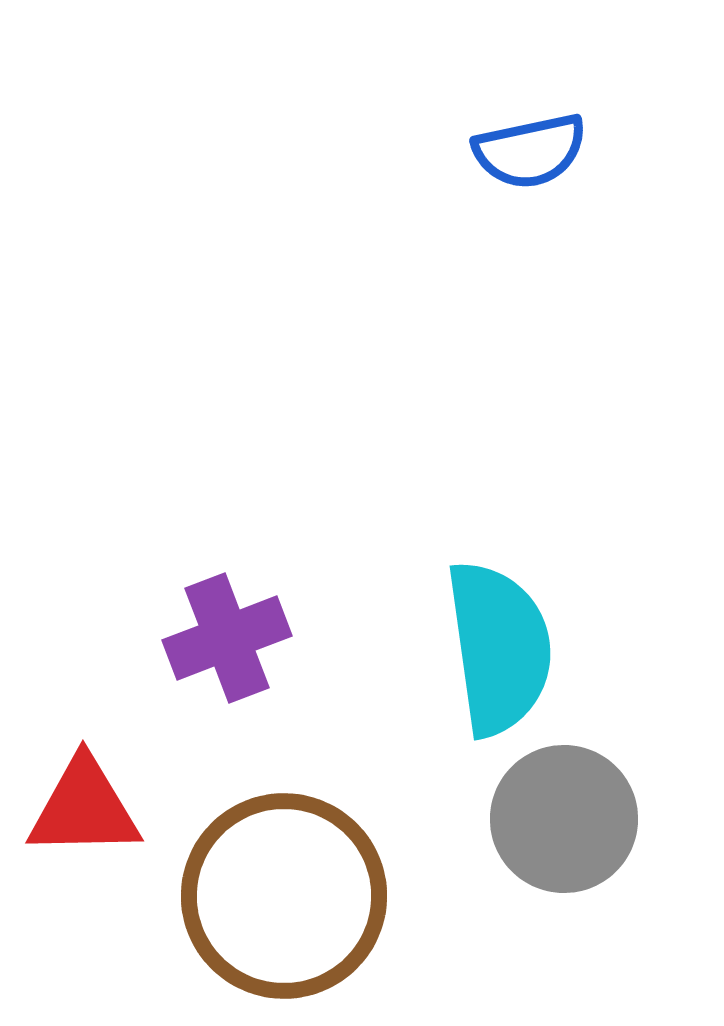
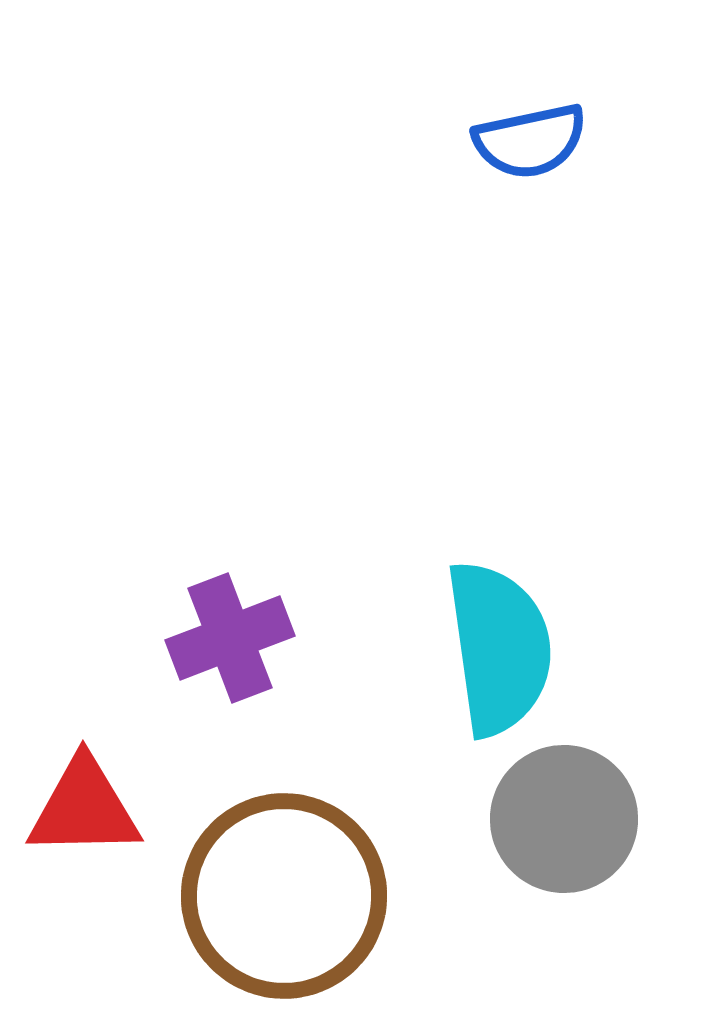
blue semicircle: moved 10 px up
purple cross: moved 3 px right
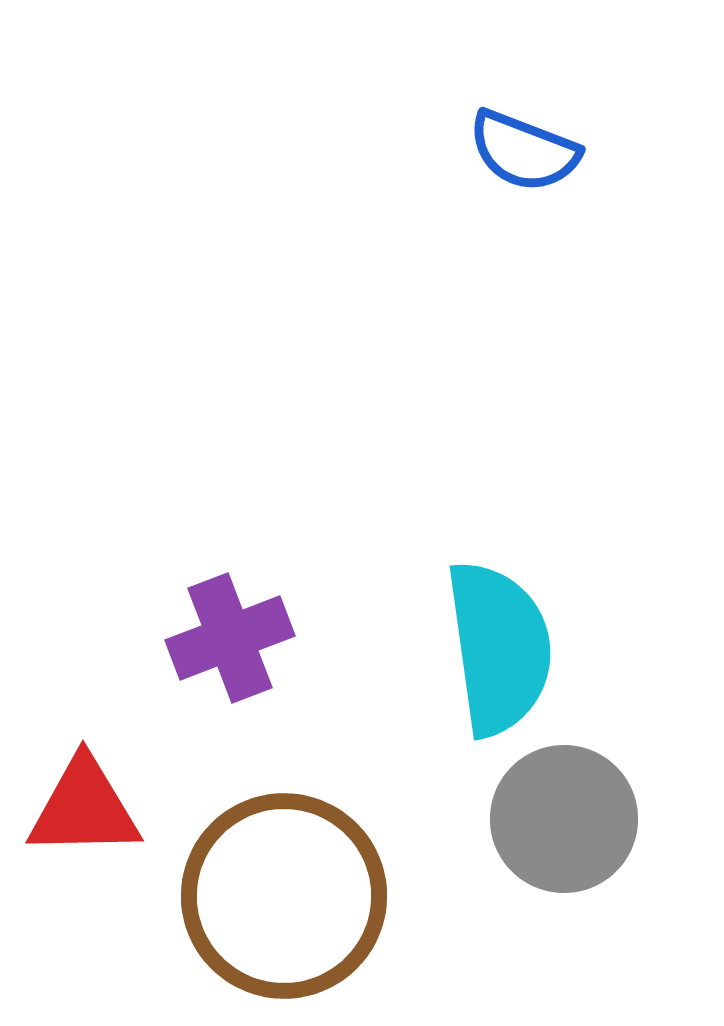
blue semicircle: moved 6 px left, 10 px down; rotated 33 degrees clockwise
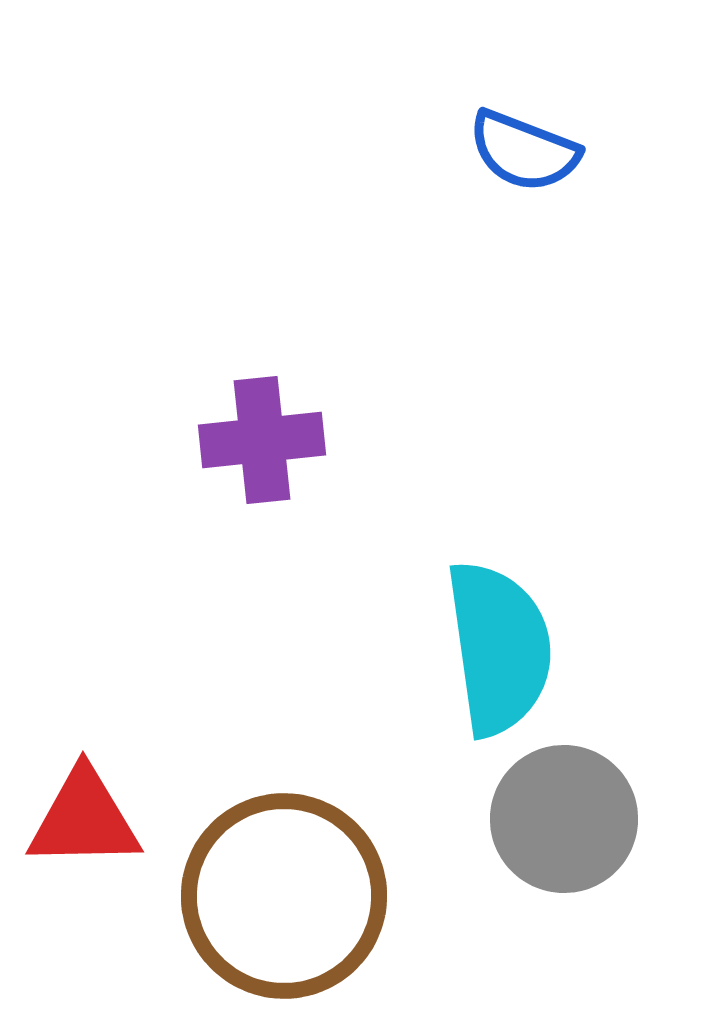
purple cross: moved 32 px right, 198 px up; rotated 15 degrees clockwise
red triangle: moved 11 px down
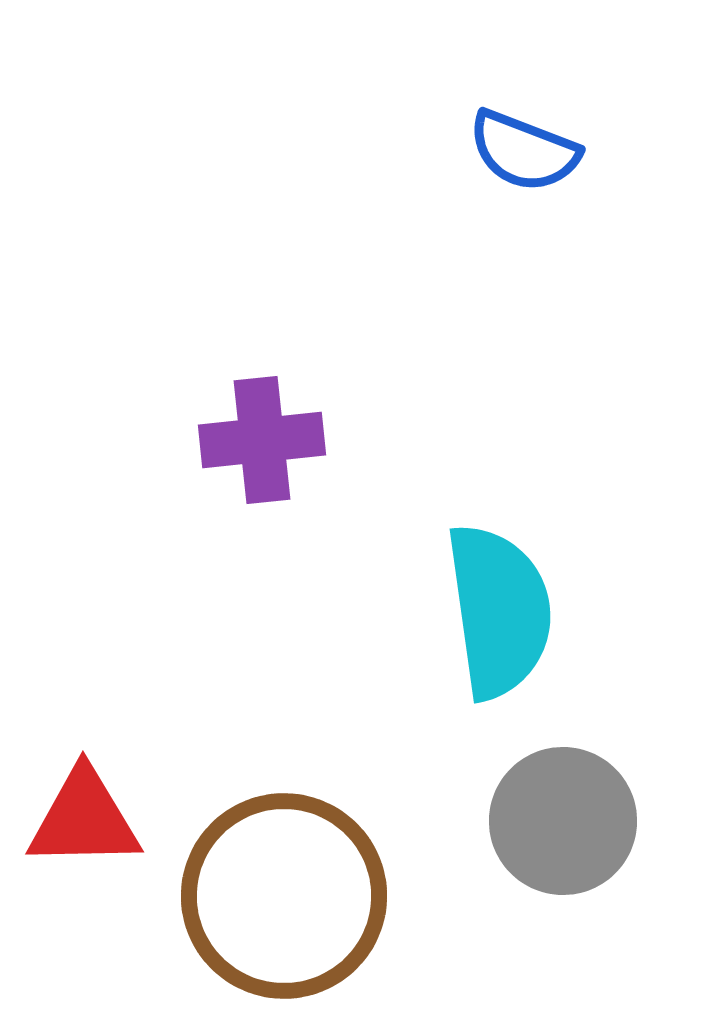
cyan semicircle: moved 37 px up
gray circle: moved 1 px left, 2 px down
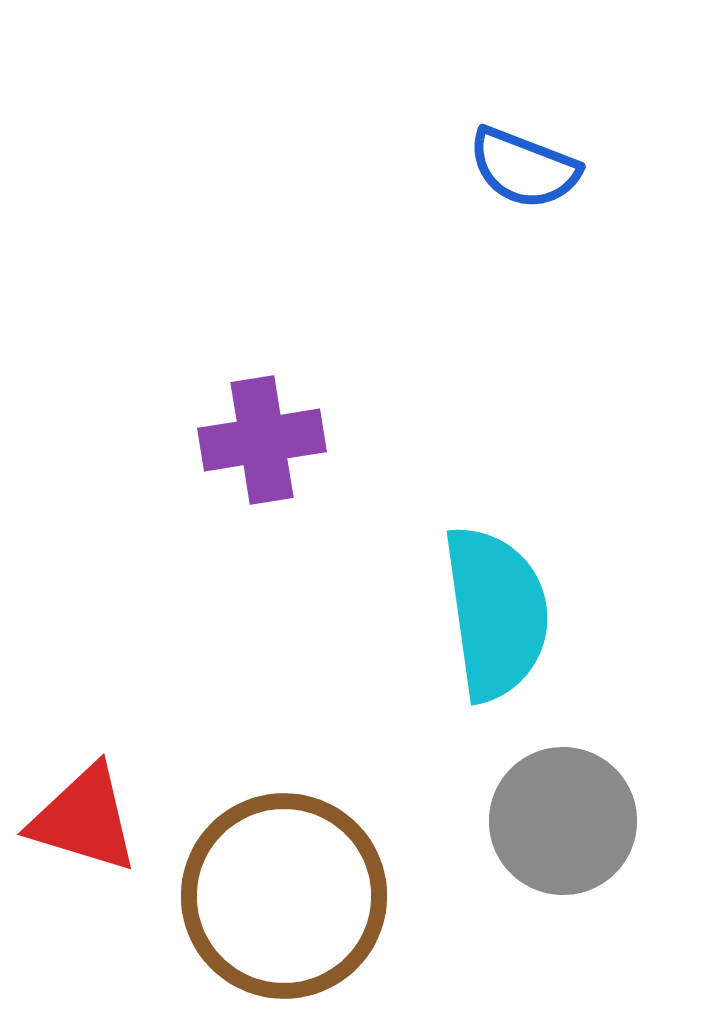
blue semicircle: moved 17 px down
purple cross: rotated 3 degrees counterclockwise
cyan semicircle: moved 3 px left, 2 px down
red triangle: rotated 18 degrees clockwise
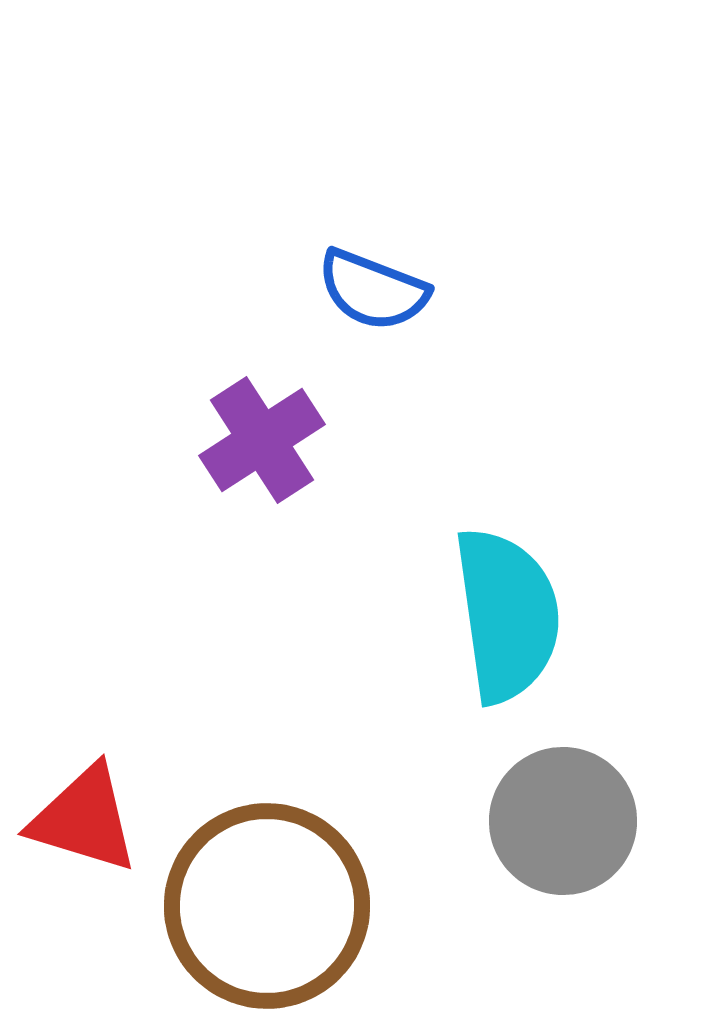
blue semicircle: moved 151 px left, 122 px down
purple cross: rotated 24 degrees counterclockwise
cyan semicircle: moved 11 px right, 2 px down
brown circle: moved 17 px left, 10 px down
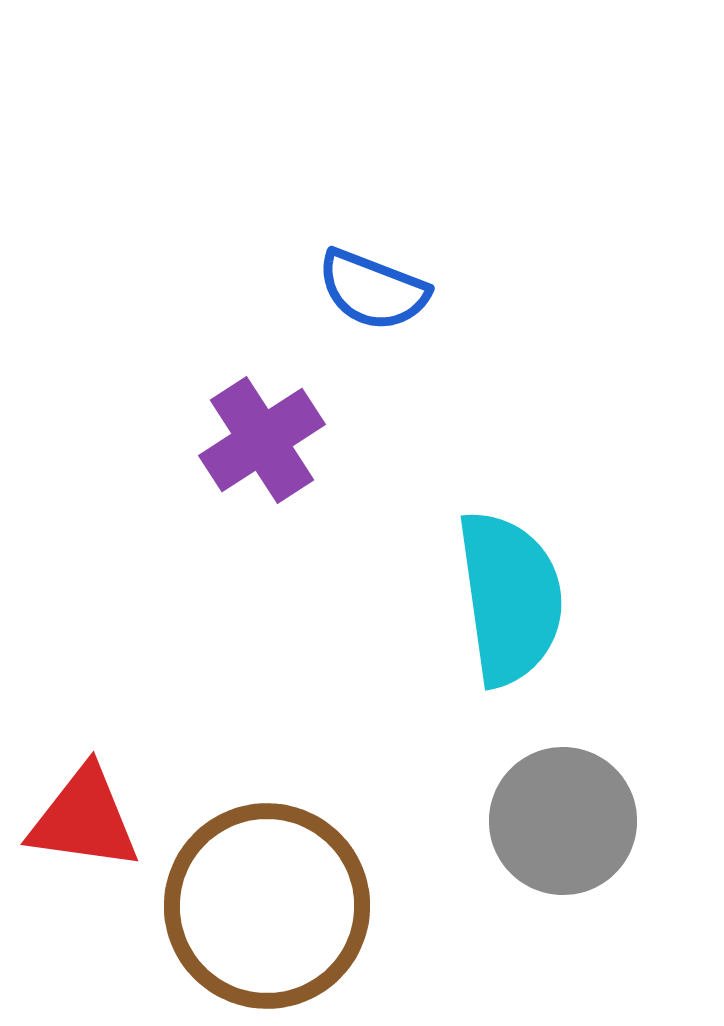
cyan semicircle: moved 3 px right, 17 px up
red triangle: rotated 9 degrees counterclockwise
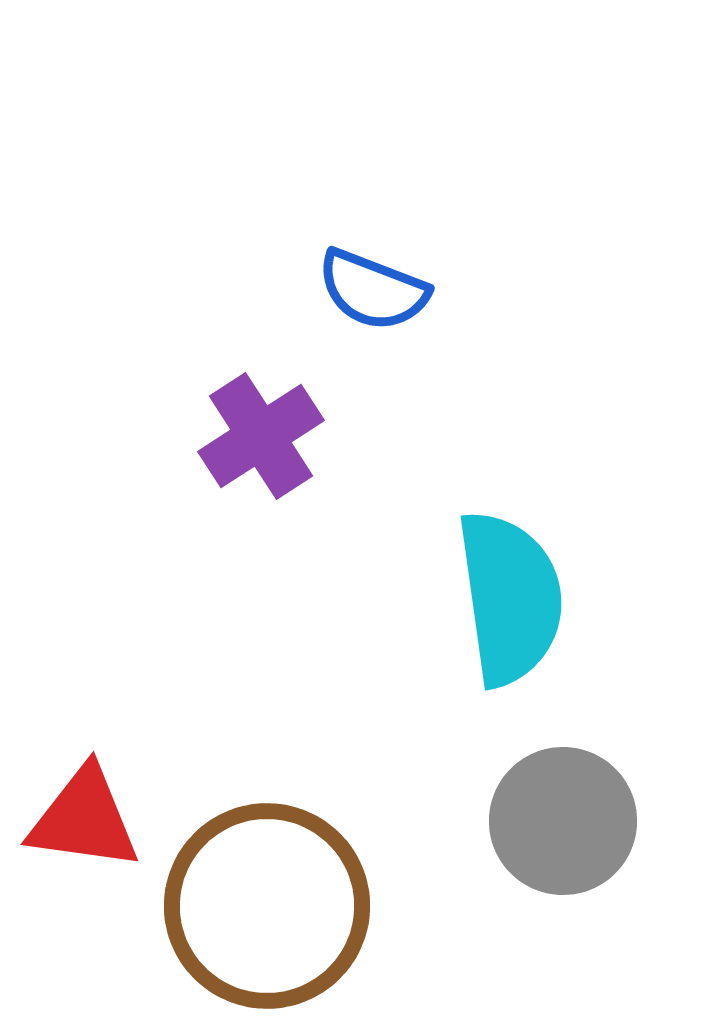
purple cross: moved 1 px left, 4 px up
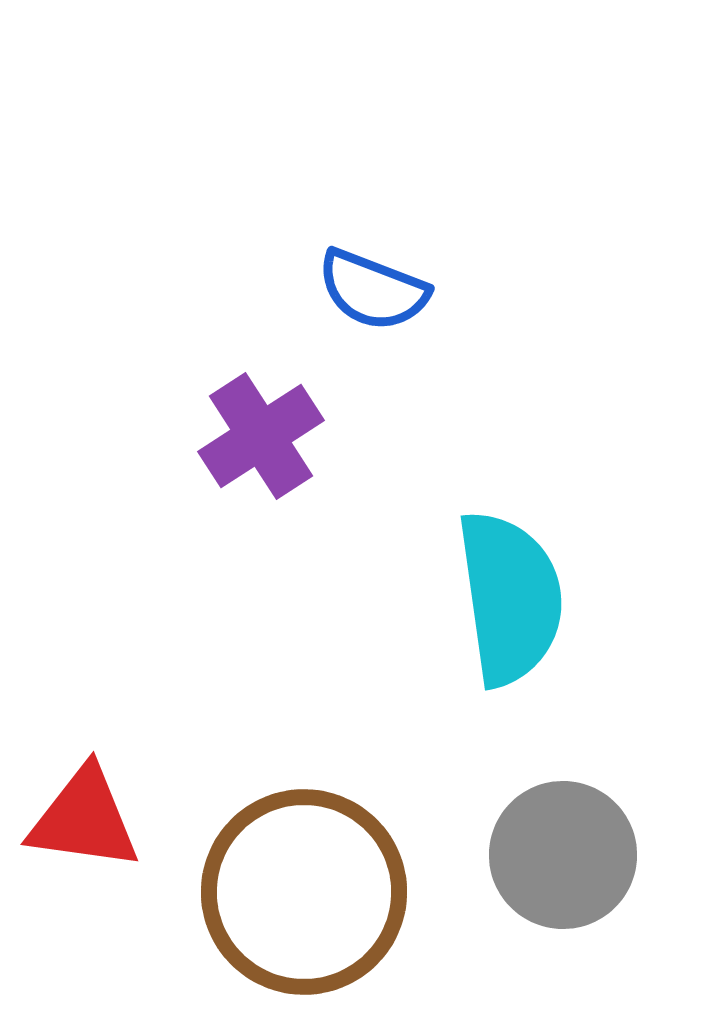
gray circle: moved 34 px down
brown circle: moved 37 px right, 14 px up
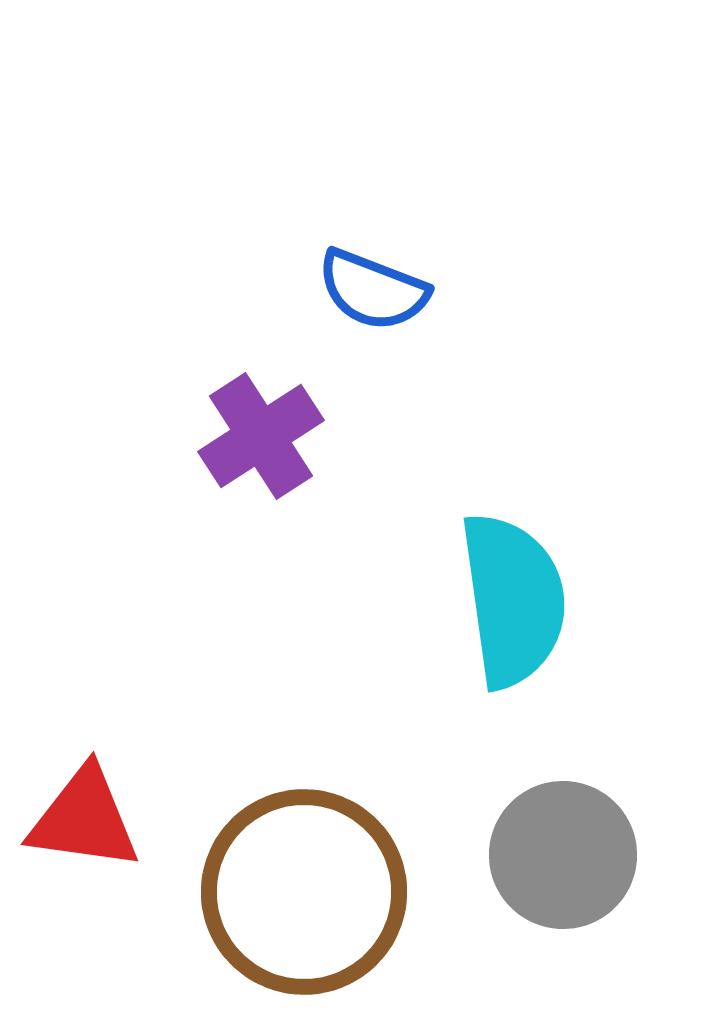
cyan semicircle: moved 3 px right, 2 px down
